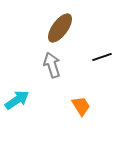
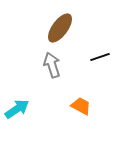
black line: moved 2 px left
cyan arrow: moved 9 px down
orange trapezoid: rotated 30 degrees counterclockwise
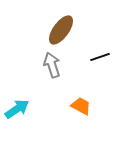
brown ellipse: moved 1 px right, 2 px down
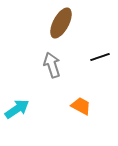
brown ellipse: moved 7 px up; rotated 8 degrees counterclockwise
